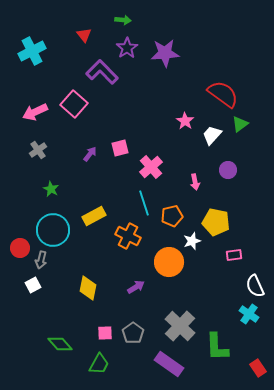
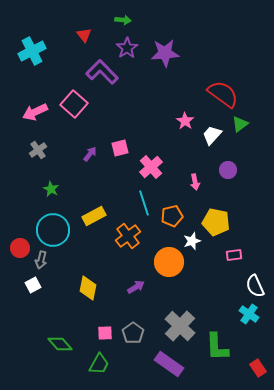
orange cross at (128, 236): rotated 25 degrees clockwise
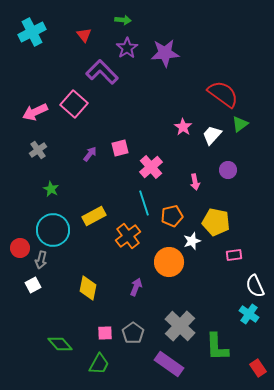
cyan cross at (32, 51): moved 19 px up
pink star at (185, 121): moved 2 px left, 6 px down
purple arrow at (136, 287): rotated 36 degrees counterclockwise
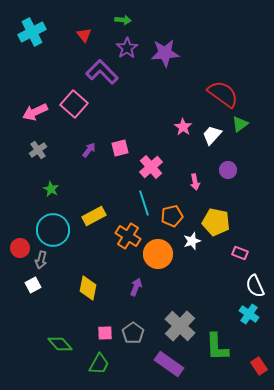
purple arrow at (90, 154): moved 1 px left, 4 px up
orange cross at (128, 236): rotated 20 degrees counterclockwise
pink rectangle at (234, 255): moved 6 px right, 2 px up; rotated 28 degrees clockwise
orange circle at (169, 262): moved 11 px left, 8 px up
red rectangle at (258, 368): moved 1 px right, 2 px up
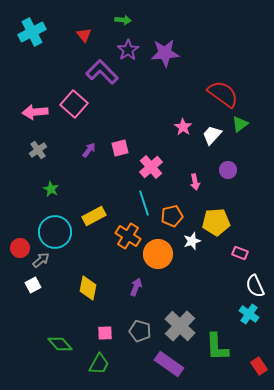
purple star at (127, 48): moved 1 px right, 2 px down
pink arrow at (35, 112): rotated 20 degrees clockwise
yellow pentagon at (216, 222): rotated 16 degrees counterclockwise
cyan circle at (53, 230): moved 2 px right, 2 px down
gray arrow at (41, 260): rotated 144 degrees counterclockwise
gray pentagon at (133, 333): moved 7 px right, 2 px up; rotated 20 degrees counterclockwise
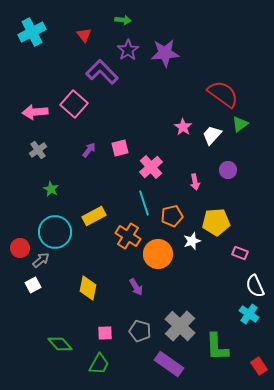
purple arrow at (136, 287): rotated 126 degrees clockwise
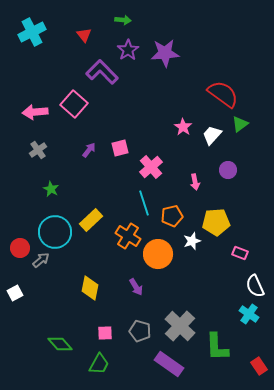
yellow rectangle at (94, 216): moved 3 px left, 4 px down; rotated 15 degrees counterclockwise
white square at (33, 285): moved 18 px left, 8 px down
yellow diamond at (88, 288): moved 2 px right
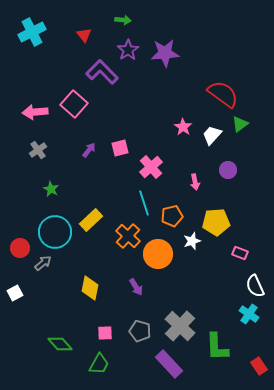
orange cross at (128, 236): rotated 10 degrees clockwise
gray arrow at (41, 260): moved 2 px right, 3 px down
purple rectangle at (169, 364): rotated 12 degrees clockwise
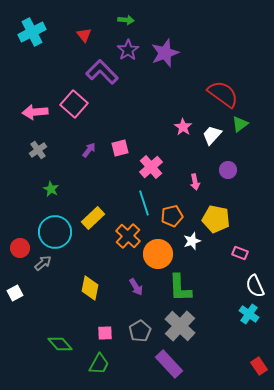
green arrow at (123, 20): moved 3 px right
purple star at (165, 53): rotated 16 degrees counterclockwise
yellow rectangle at (91, 220): moved 2 px right, 2 px up
yellow pentagon at (216, 222): moved 3 px up; rotated 16 degrees clockwise
gray pentagon at (140, 331): rotated 25 degrees clockwise
green L-shape at (217, 347): moved 37 px left, 59 px up
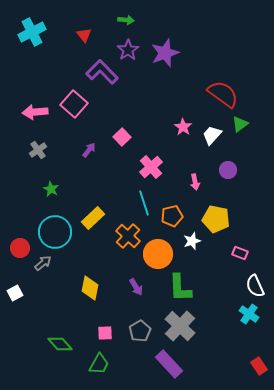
pink square at (120, 148): moved 2 px right, 11 px up; rotated 30 degrees counterclockwise
